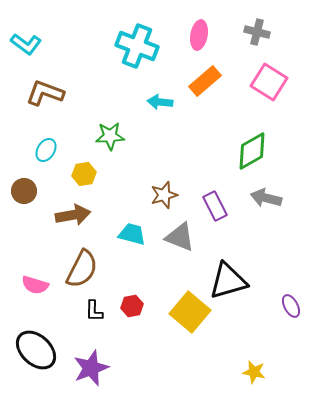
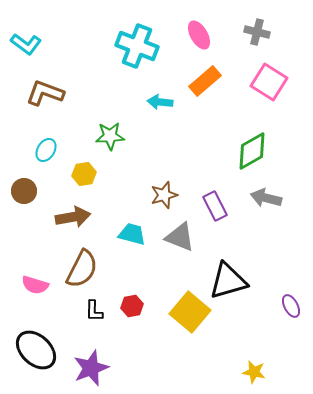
pink ellipse: rotated 40 degrees counterclockwise
brown arrow: moved 2 px down
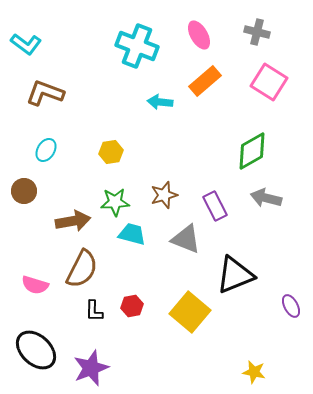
green star: moved 5 px right, 66 px down
yellow hexagon: moved 27 px right, 22 px up
brown arrow: moved 4 px down
gray triangle: moved 6 px right, 2 px down
black triangle: moved 7 px right, 6 px up; rotated 6 degrees counterclockwise
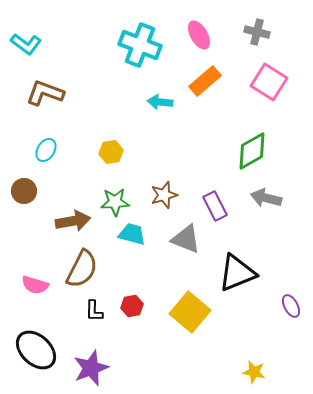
cyan cross: moved 3 px right, 1 px up
black triangle: moved 2 px right, 2 px up
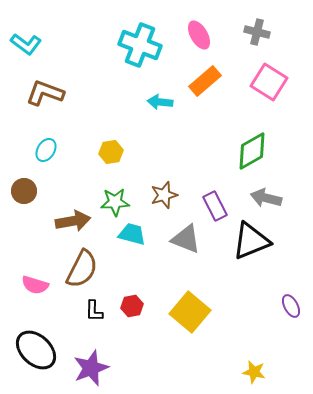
black triangle: moved 14 px right, 32 px up
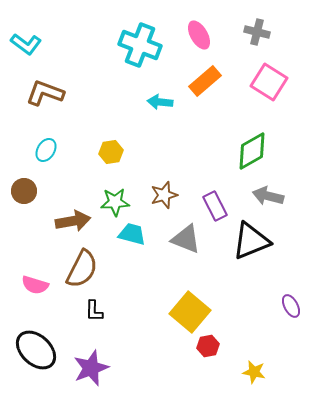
gray arrow: moved 2 px right, 2 px up
red hexagon: moved 76 px right, 40 px down
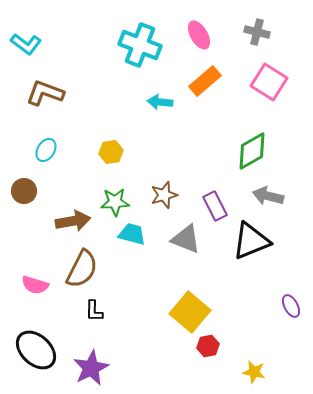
purple star: rotated 6 degrees counterclockwise
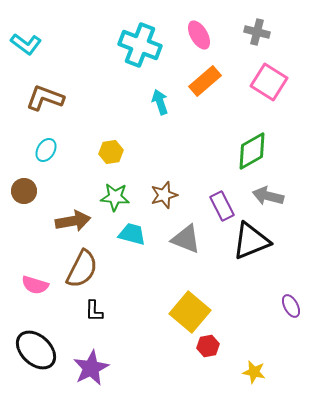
brown L-shape: moved 5 px down
cyan arrow: rotated 65 degrees clockwise
green star: moved 5 px up; rotated 8 degrees clockwise
purple rectangle: moved 7 px right
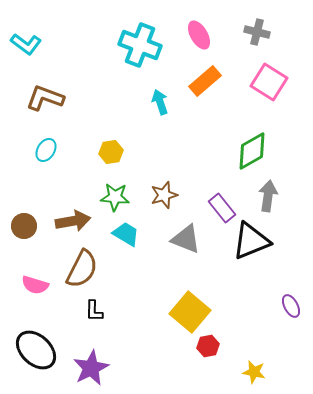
brown circle: moved 35 px down
gray arrow: rotated 84 degrees clockwise
purple rectangle: moved 2 px down; rotated 12 degrees counterclockwise
cyan trapezoid: moved 6 px left; rotated 16 degrees clockwise
